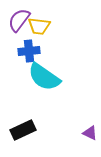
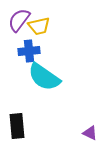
yellow trapezoid: rotated 20 degrees counterclockwise
black rectangle: moved 6 px left, 4 px up; rotated 70 degrees counterclockwise
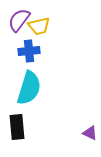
cyan semicircle: moved 15 px left, 11 px down; rotated 108 degrees counterclockwise
black rectangle: moved 1 px down
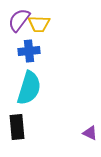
yellow trapezoid: moved 2 px up; rotated 15 degrees clockwise
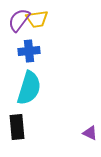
yellow trapezoid: moved 2 px left, 5 px up; rotated 10 degrees counterclockwise
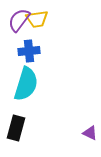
cyan semicircle: moved 3 px left, 4 px up
black rectangle: moved 1 px left, 1 px down; rotated 20 degrees clockwise
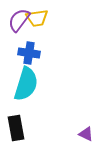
yellow trapezoid: moved 1 px up
blue cross: moved 2 px down; rotated 15 degrees clockwise
black rectangle: rotated 25 degrees counterclockwise
purple triangle: moved 4 px left, 1 px down
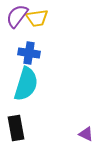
purple semicircle: moved 2 px left, 4 px up
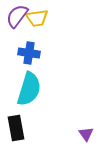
cyan semicircle: moved 3 px right, 5 px down
purple triangle: rotated 28 degrees clockwise
